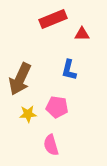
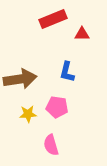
blue L-shape: moved 2 px left, 2 px down
brown arrow: rotated 124 degrees counterclockwise
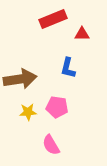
blue L-shape: moved 1 px right, 4 px up
yellow star: moved 2 px up
pink semicircle: rotated 15 degrees counterclockwise
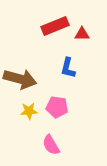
red rectangle: moved 2 px right, 7 px down
brown arrow: rotated 24 degrees clockwise
yellow star: moved 1 px right, 1 px up
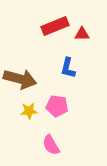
pink pentagon: moved 1 px up
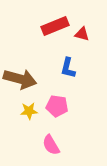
red triangle: rotated 14 degrees clockwise
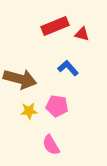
blue L-shape: rotated 125 degrees clockwise
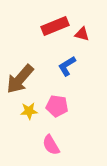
blue L-shape: moved 1 px left, 2 px up; rotated 80 degrees counterclockwise
brown arrow: rotated 116 degrees clockwise
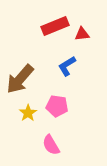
red triangle: rotated 21 degrees counterclockwise
yellow star: moved 1 px left, 2 px down; rotated 30 degrees counterclockwise
